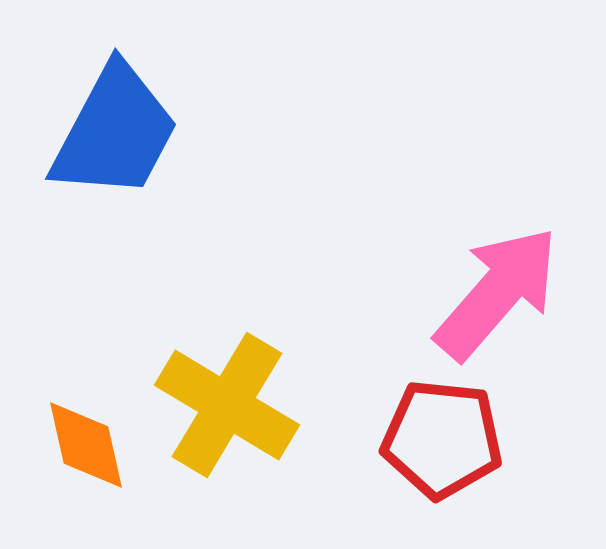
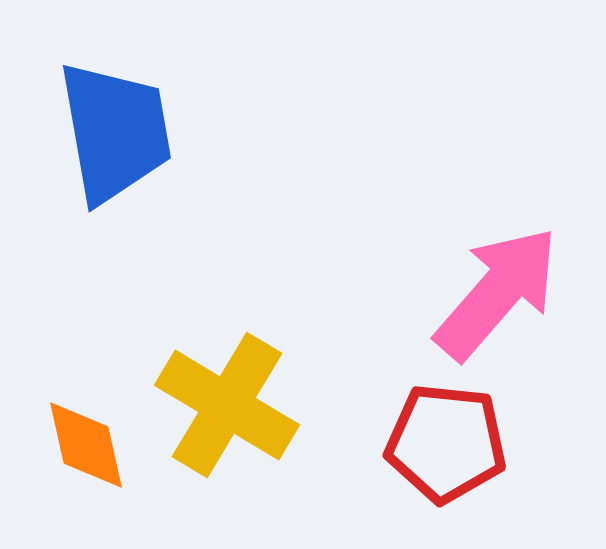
blue trapezoid: rotated 38 degrees counterclockwise
red pentagon: moved 4 px right, 4 px down
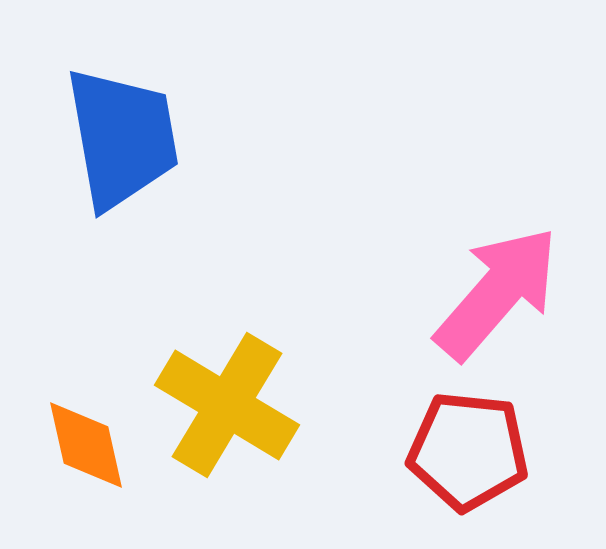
blue trapezoid: moved 7 px right, 6 px down
red pentagon: moved 22 px right, 8 px down
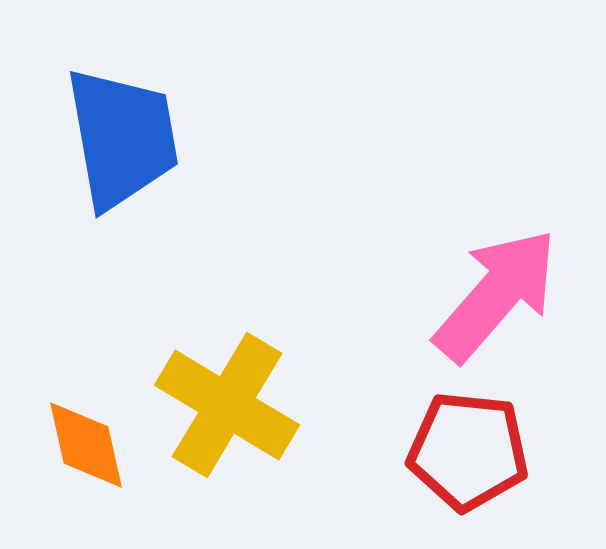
pink arrow: moved 1 px left, 2 px down
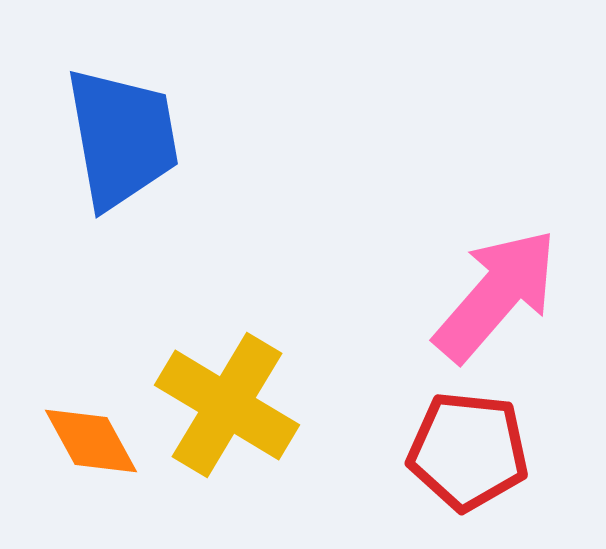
orange diamond: moved 5 px right, 4 px up; rotated 16 degrees counterclockwise
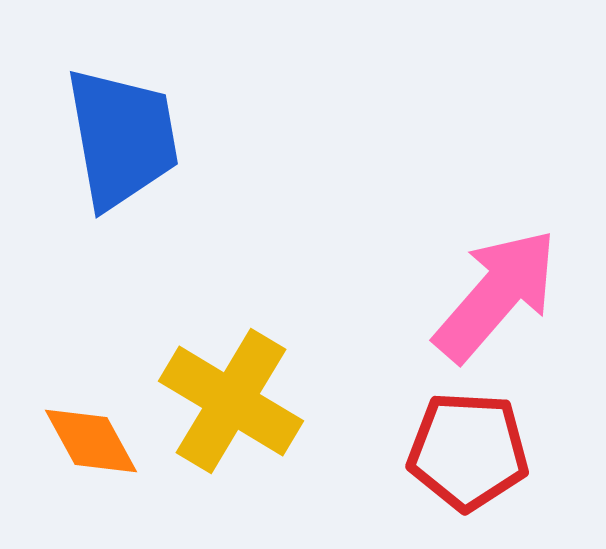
yellow cross: moved 4 px right, 4 px up
red pentagon: rotated 3 degrees counterclockwise
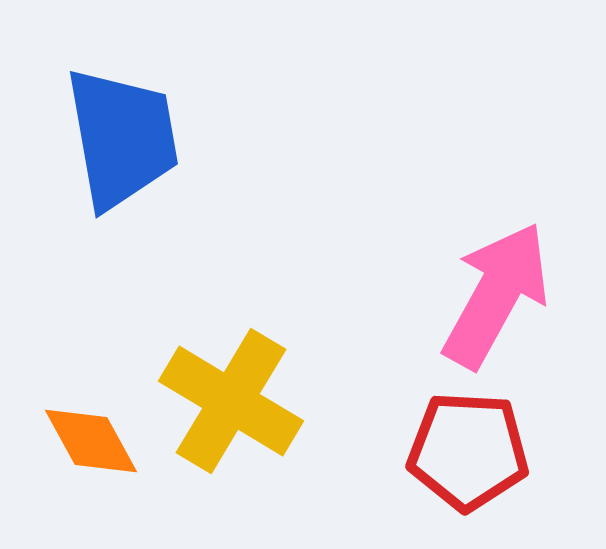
pink arrow: rotated 12 degrees counterclockwise
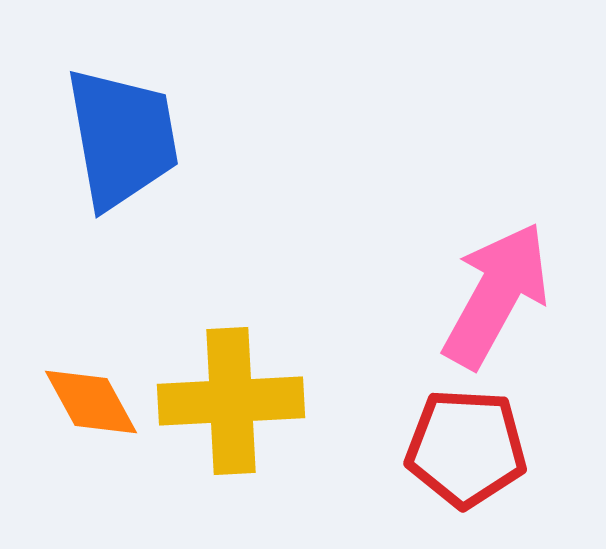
yellow cross: rotated 34 degrees counterclockwise
orange diamond: moved 39 px up
red pentagon: moved 2 px left, 3 px up
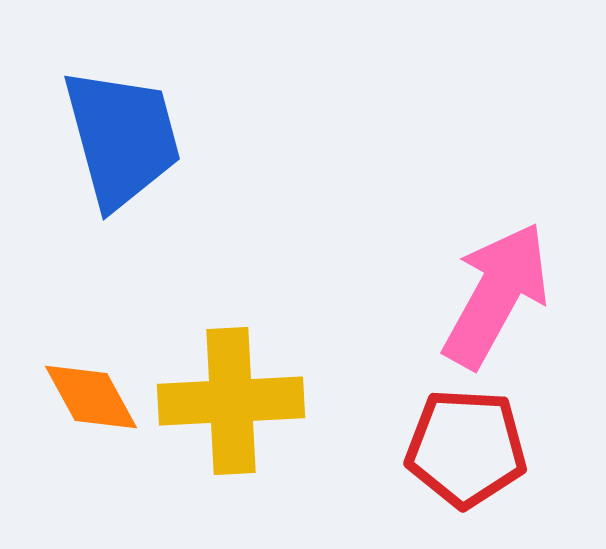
blue trapezoid: rotated 5 degrees counterclockwise
orange diamond: moved 5 px up
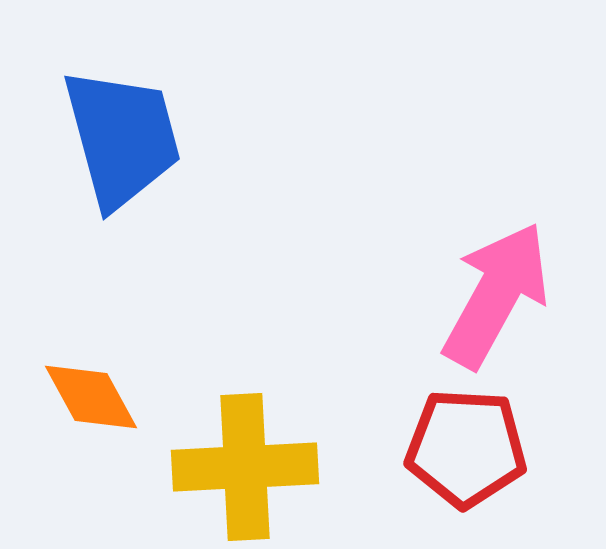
yellow cross: moved 14 px right, 66 px down
